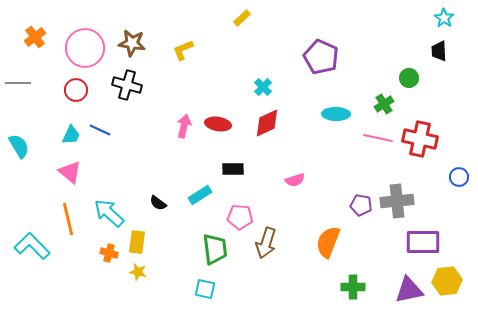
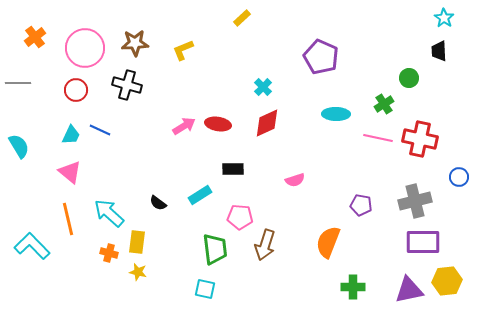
brown star at (132, 43): moved 3 px right; rotated 12 degrees counterclockwise
pink arrow at (184, 126): rotated 45 degrees clockwise
gray cross at (397, 201): moved 18 px right; rotated 8 degrees counterclockwise
brown arrow at (266, 243): moved 1 px left, 2 px down
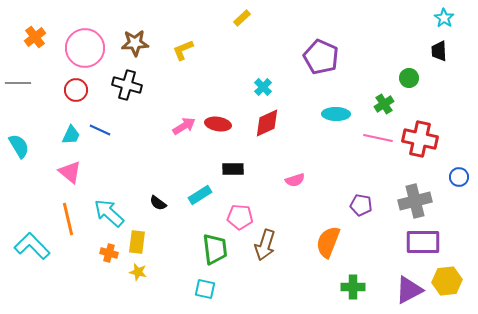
purple triangle at (409, 290): rotated 16 degrees counterclockwise
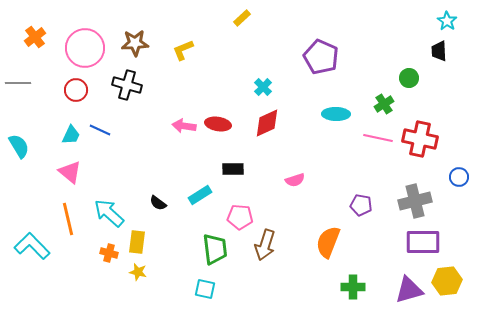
cyan star at (444, 18): moved 3 px right, 3 px down
pink arrow at (184, 126): rotated 140 degrees counterclockwise
purple triangle at (409, 290): rotated 12 degrees clockwise
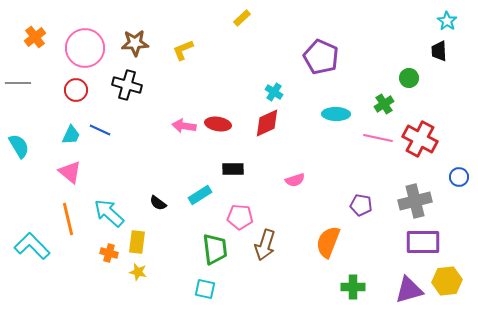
cyan cross at (263, 87): moved 11 px right, 5 px down; rotated 12 degrees counterclockwise
red cross at (420, 139): rotated 16 degrees clockwise
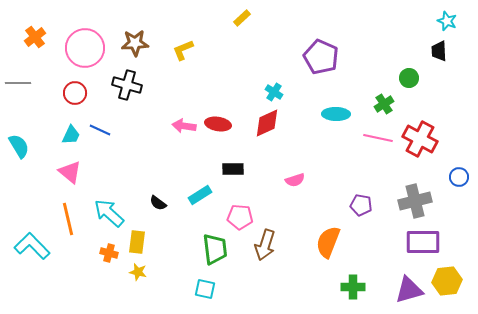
cyan star at (447, 21): rotated 12 degrees counterclockwise
red circle at (76, 90): moved 1 px left, 3 px down
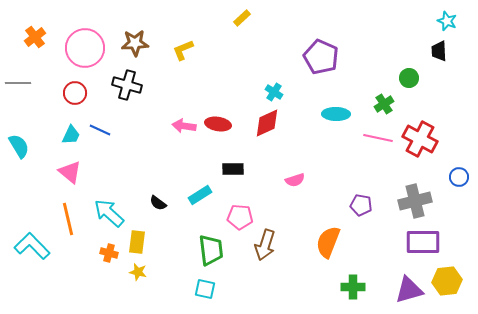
green trapezoid at (215, 249): moved 4 px left, 1 px down
